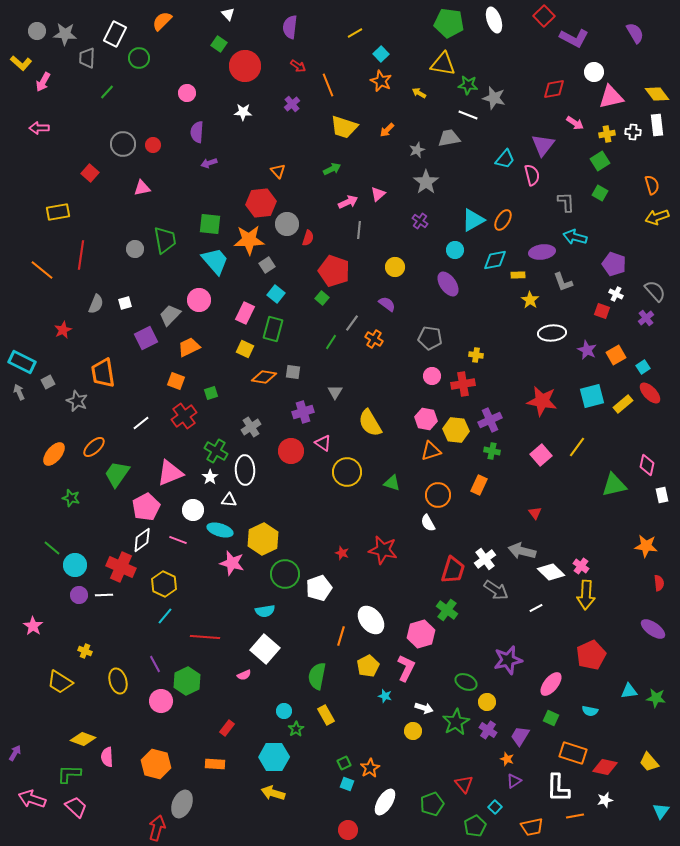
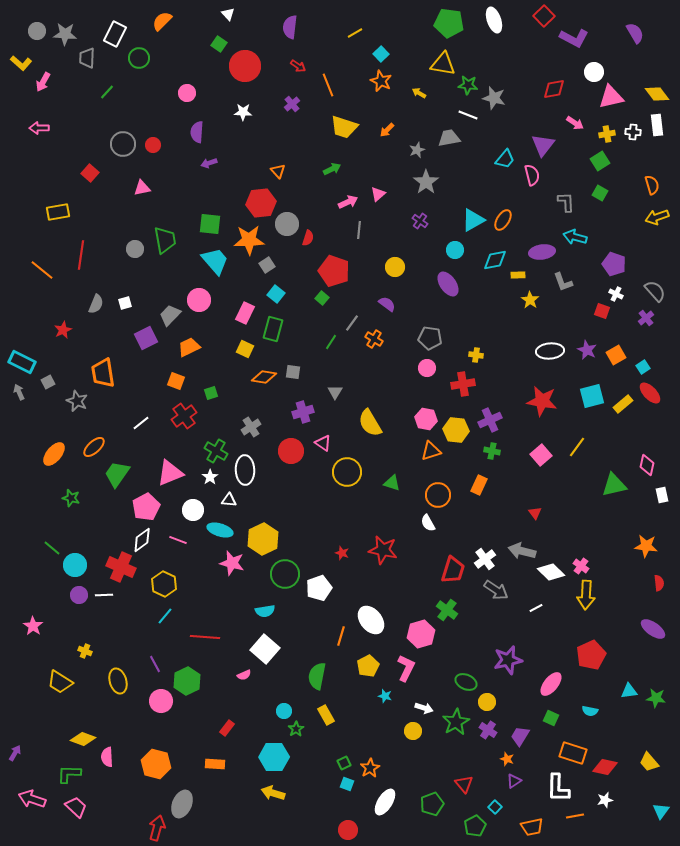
white ellipse at (552, 333): moved 2 px left, 18 px down
pink circle at (432, 376): moved 5 px left, 8 px up
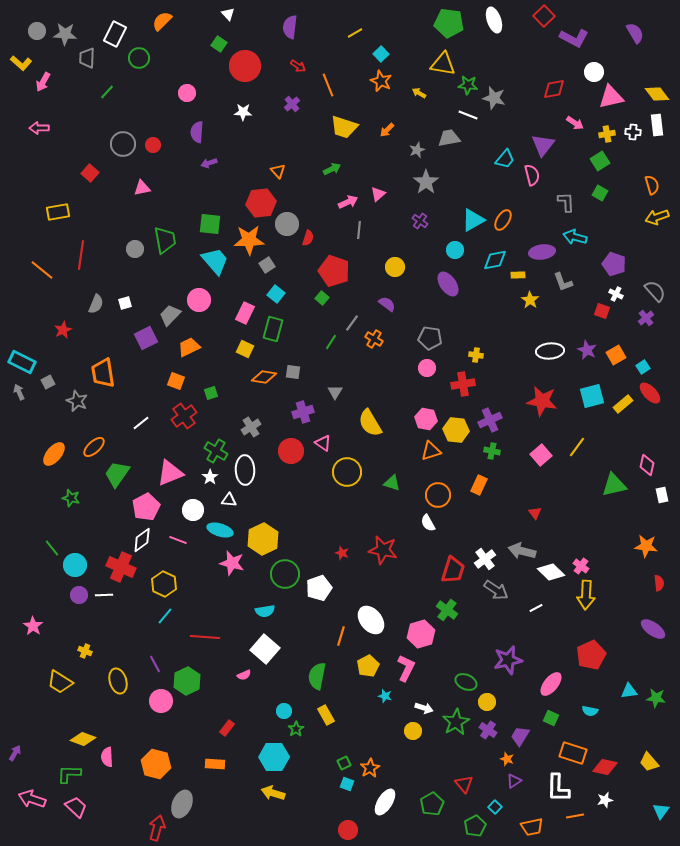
green line at (52, 548): rotated 12 degrees clockwise
green pentagon at (432, 804): rotated 10 degrees counterclockwise
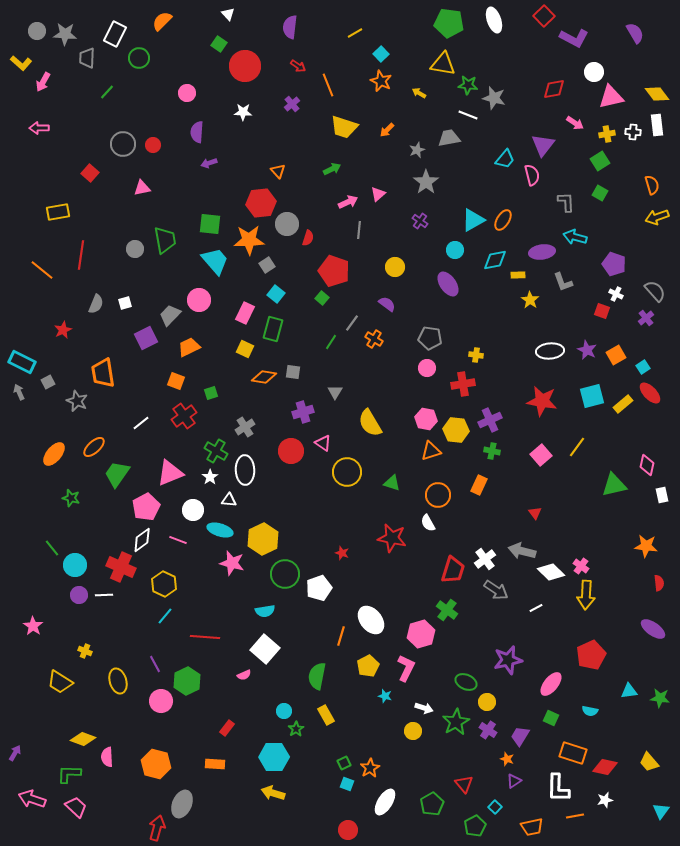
gray cross at (251, 427): moved 6 px left
red star at (383, 550): moved 9 px right, 12 px up
green star at (656, 698): moved 4 px right
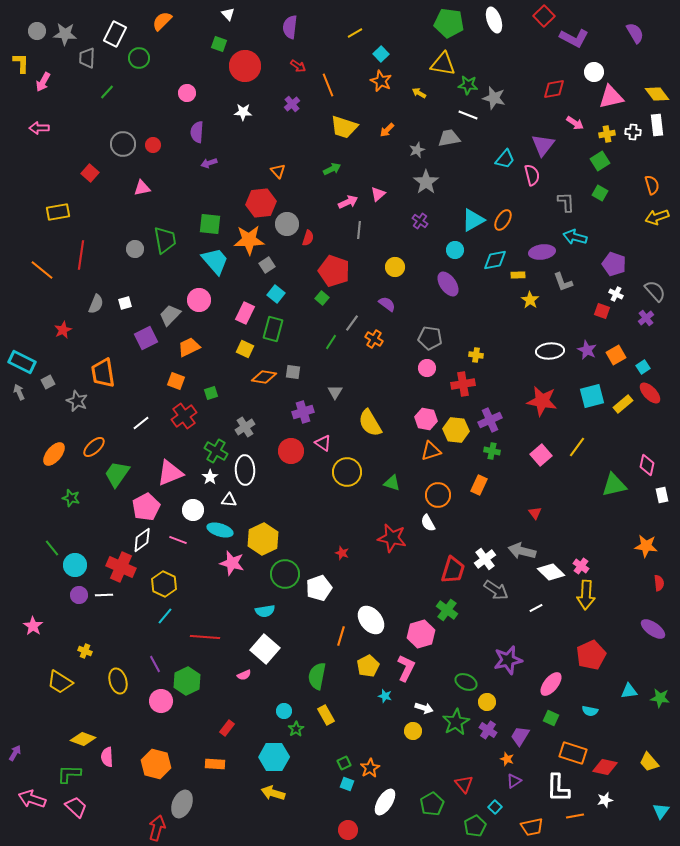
green square at (219, 44): rotated 14 degrees counterclockwise
yellow L-shape at (21, 63): rotated 130 degrees counterclockwise
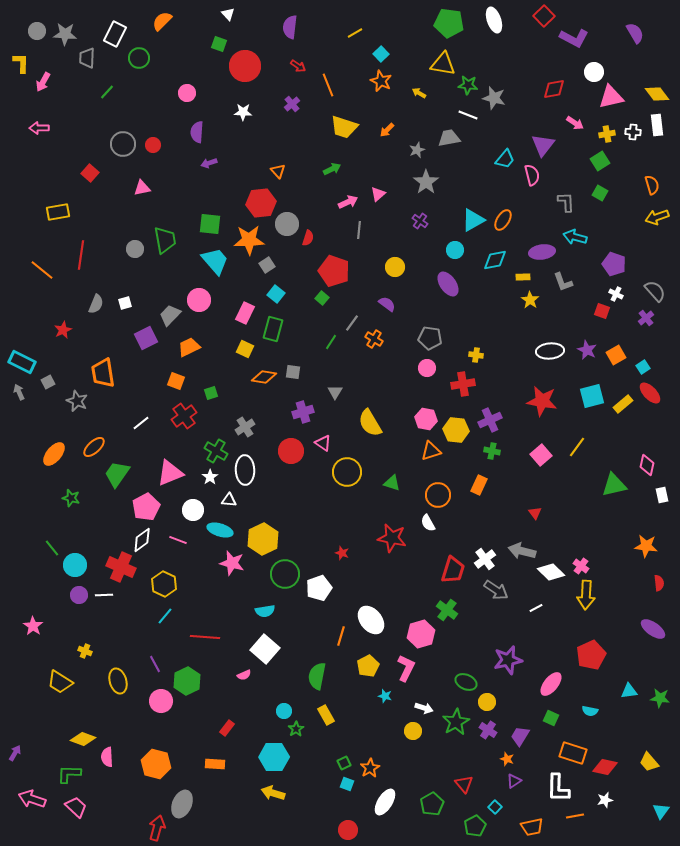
yellow rectangle at (518, 275): moved 5 px right, 2 px down
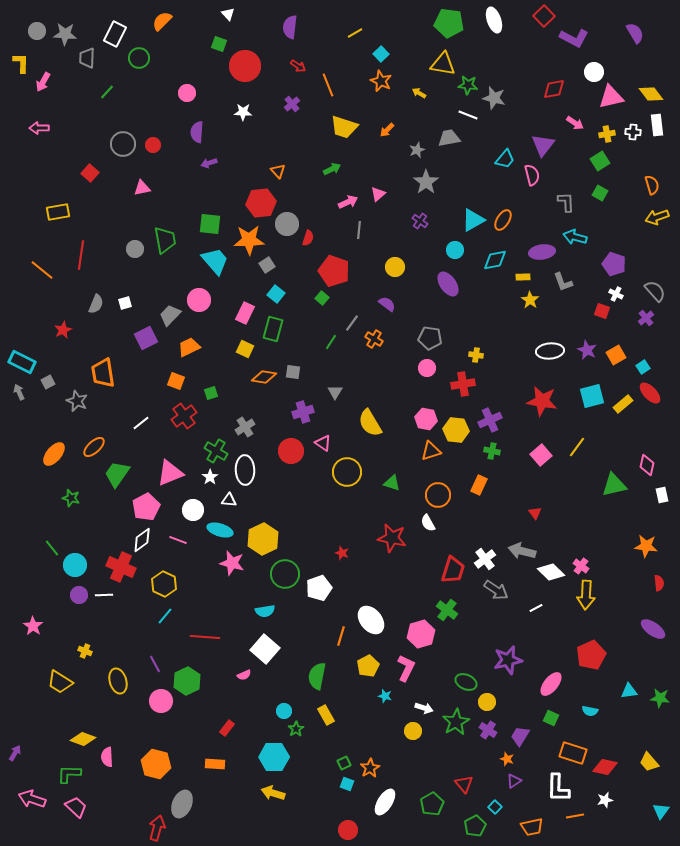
yellow diamond at (657, 94): moved 6 px left
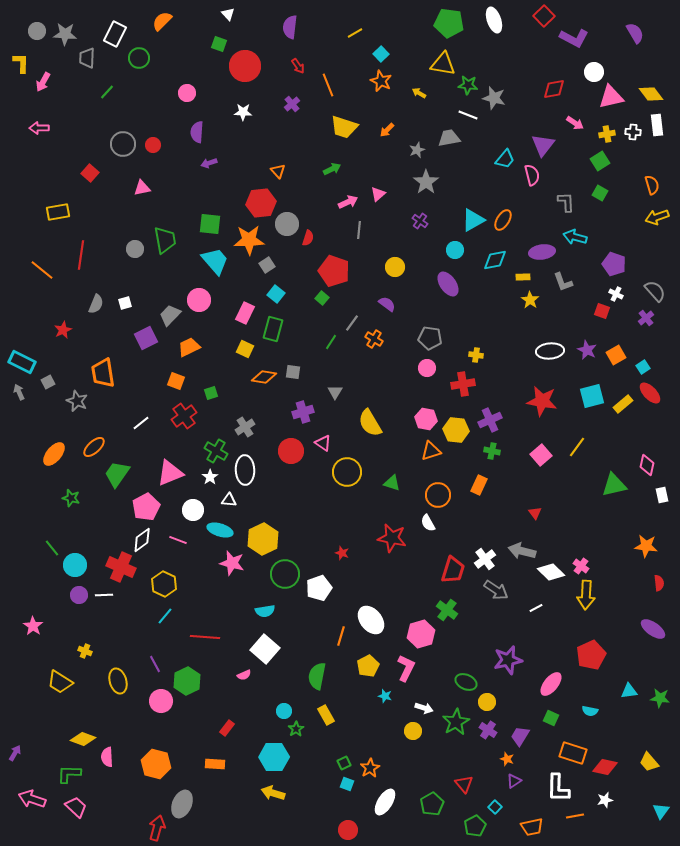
red arrow at (298, 66): rotated 21 degrees clockwise
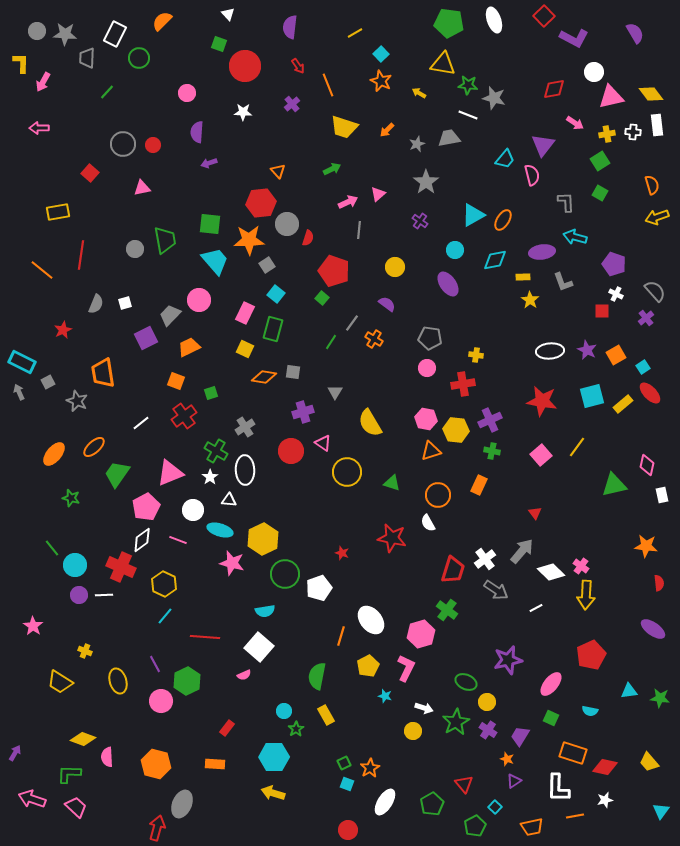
gray star at (417, 150): moved 6 px up
cyan triangle at (473, 220): moved 5 px up
red square at (602, 311): rotated 21 degrees counterclockwise
gray arrow at (522, 551): rotated 116 degrees clockwise
white square at (265, 649): moved 6 px left, 2 px up
